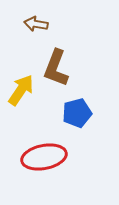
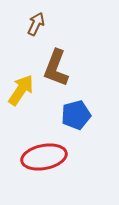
brown arrow: rotated 105 degrees clockwise
blue pentagon: moved 1 px left, 2 px down
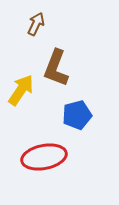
blue pentagon: moved 1 px right
